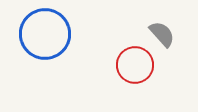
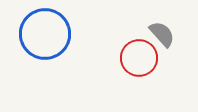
red circle: moved 4 px right, 7 px up
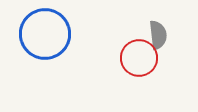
gray semicircle: moved 4 px left, 1 px down; rotated 36 degrees clockwise
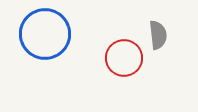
red circle: moved 15 px left
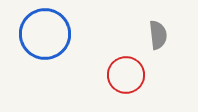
red circle: moved 2 px right, 17 px down
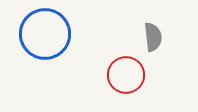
gray semicircle: moved 5 px left, 2 px down
